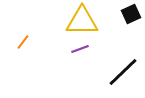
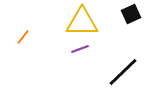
yellow triangle: moved 1 px down
orange line: moved 5 px up
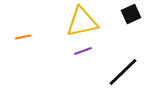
yellow triangle: rotated 12 degrees counterclockwise
orange line: rotated 42 degrees clockwise
purple line: moved 3 px right, 2 px down
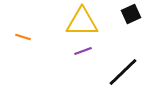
yellow triangle: rotated 12 degrees clockwise
orange line: rotated 28 degrees clockwise
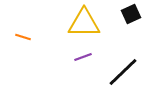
yellow triangle: moved 2 px right, 1 px down
purple line: moved 6 px down
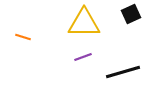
black line: rotated 28 degrees clockwise
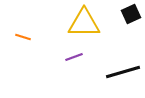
purple line: moved 9 px left
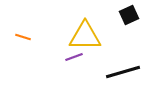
black square: moved 2 px left, 1 px down
yellow triangle: moved 1 px right, 13 px down
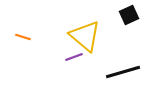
yellow triangle: rotated 40 degrees clockwise
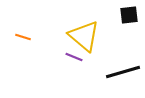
black square: rotated 18 degrees clockwise
yellow triangle: moved 1 px left
purple line: rotated 42 degrees clockwise
